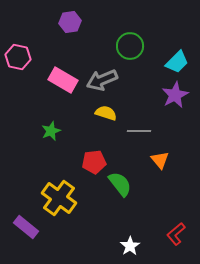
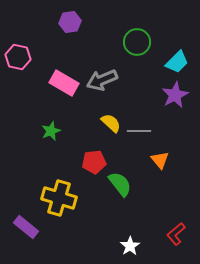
green circle: moved 7 px right, 4 px up
pink rectangle: moved 1 px right, 3 px down
yellow semicircle: moved 5 px right, 10 px down; rotated 25 degrees clockwise
yellow cross: rotated 20 degrees counterclockwise
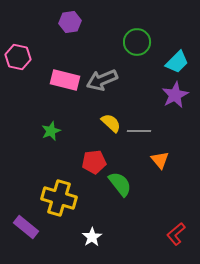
pink rectangle: moved 1 px right, 3 px up; rotated 16 degrees counterclockwise
white star: moved 38 px left, 9 px up
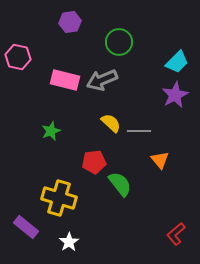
green circle: moved 18 px left
white star: moved 23 px left, 5 px down
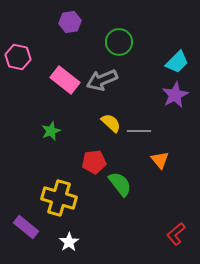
pink rectangle: rotated 24 degrees clockwise
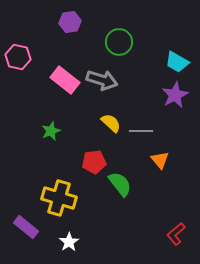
cyan trapezoid: rotated 75 degrees clockwise
gray arrow: rotated 140 degrees counterclockwise
gray line: moved 2 px right
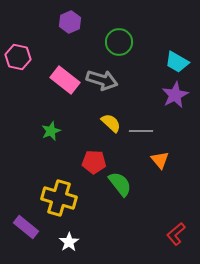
purple hexagon: rotated 15 degrees counterclockwise
red pentagon: rotated 10 degrees clockwise
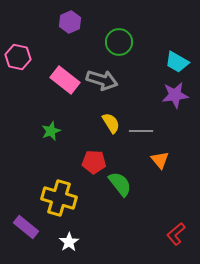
purple star: rotated 20 degrees clockwise
yellow semicircle: rotated 15 degrees clockwise
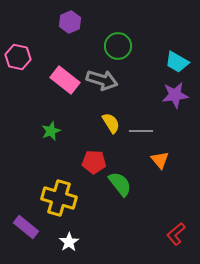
green circle: moved 1 px left, 4 px down
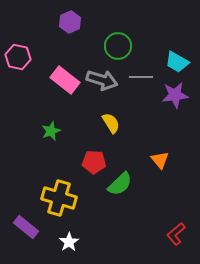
gray line: moved 54 px up
green semicircle: rotated 84 degrees clockwise
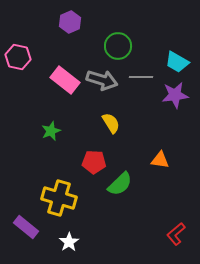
orange triangle: rotated 42 degrees counterclockwise
